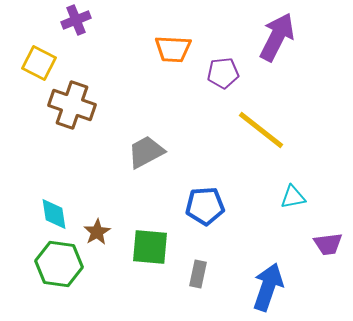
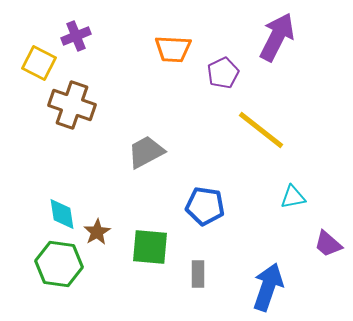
purple cross: moved 16 px down
purple pentagon: rotated 20 degrees counterclockwise
blue pentagon: rotated 12 degrees clockwise
cyan diamond: moved 8 px right
purple trapezoid: rotated 48 degrees clockwise
gray rectangle: rotated 12 degrees counterclockwise
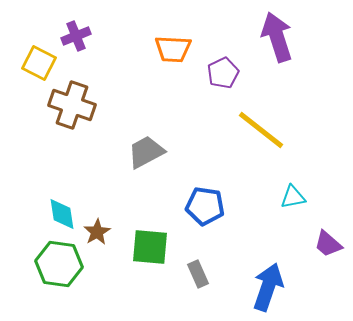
purple arrow: rotated 45 degrees counterclockwise
gray rectangle: rotated 24 degrees counterclockwise
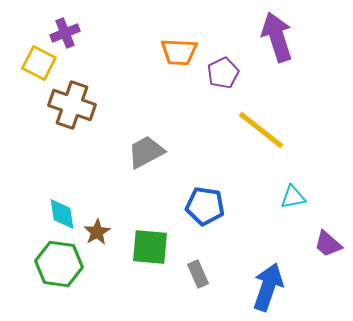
purple cross: moved 11 px left, 3 px up
orange trapezoid: moved 6 px right, 3 px down
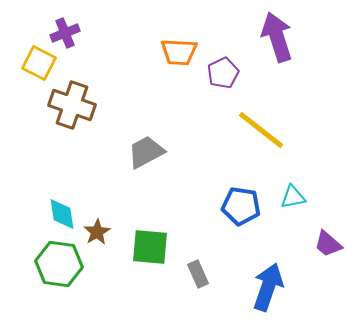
blue pentagon: moved 36 px right
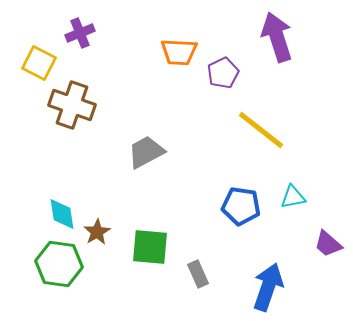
purple cross: moved 15 px right
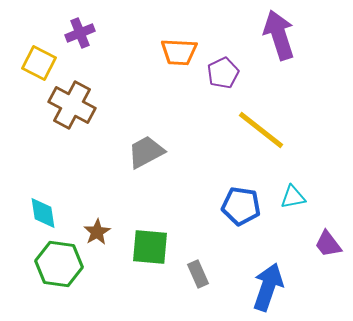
purple arrow: moved 2 px right, 2 px up
brown cross: rotated 9 degrees clockwise
cyan diamond: moved 19 px left, 1 px up
purple trapezoid: rotated 12 degrees clockwise
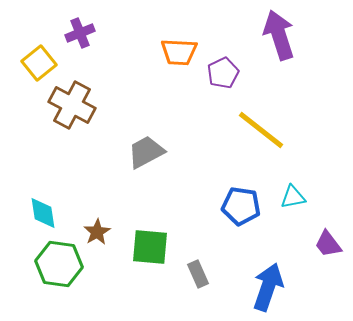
yellow square: rotated 24 degrees clockwise
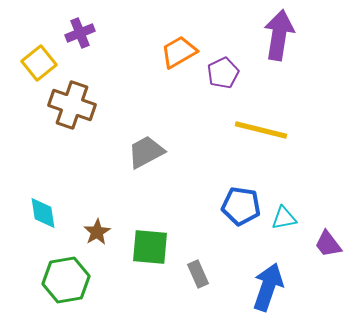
purple arrow: rotated 27 degrees clockwise
orange trapezoid: rotated 147 degrees clockwise
brown cross: rotated 9 degrees counterclockwise
yellow line: rotated 24 degrees counterclockwise
cyan triangle: moved 9 px left, 21 px down
green hexagon: moved 7 px right, 16 px down; rotated 18 degrees counterclockwise
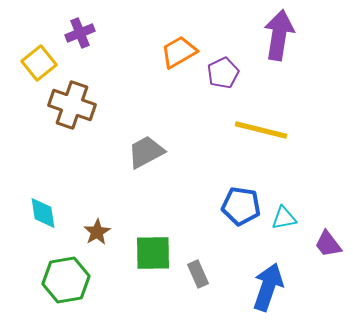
green square: moved 3 px right, 6 px down; rotated 6 degrees counterclockwise
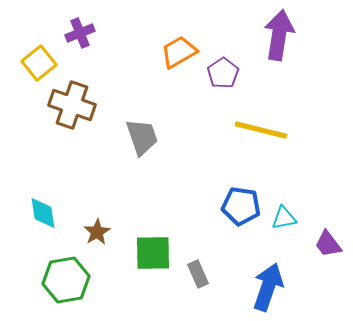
purple pentagon: rotated 8 degrees counterclockwise
gray trapezoid: moved 4 px left, 15 px up; rotated 99 degrees clockwise
